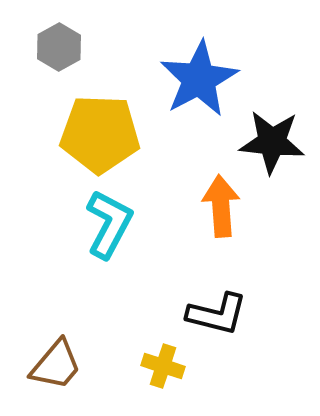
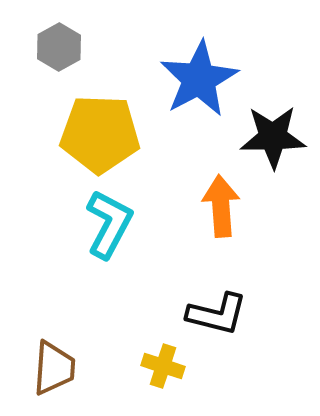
black star: moved 1 px right, 5 px up; rotated 6 degrees counterclockwise
brown trapezoid: moved 2 px left, 3 px down; rotated 36 degrees counterclockwise
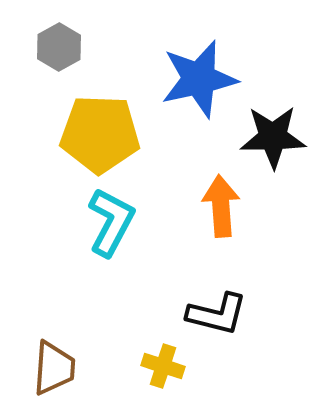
blue star: rotated 16 degrees clockwise
cyan L-shape: moved 2 px right, 2 px up
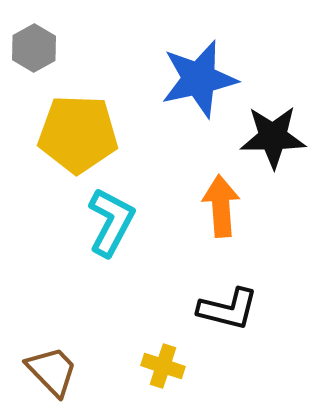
gray hexagon: moved 25 px left, 1 px down
yellow pentagon: moved 22 px left
black L-shape: moved 11 px right, 5 px up
brown trapezoid: moved 2 px left, 3 px down; rotated 48 degrees counterclockwise
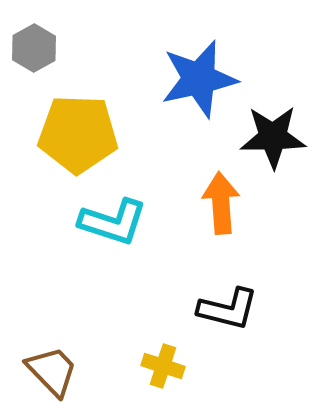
orange arrow: moved 3 px up
cyan L-shape: moved 2 px right; rotated 80 degrees clockwise
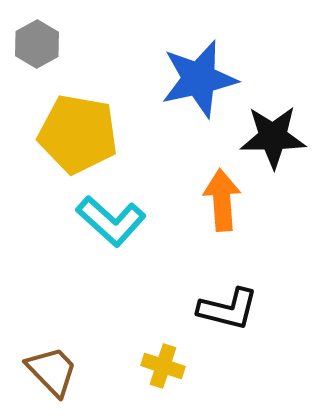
gray hexagon: moved 3 px right, 4 px up
yellow pentagon: rotated 8 degrees clockwise
orange arrow: moved 1 px right, 3 px up
cyan L-shape: moved 2 px left, 1 px up; rotated 24 degrees clockwise
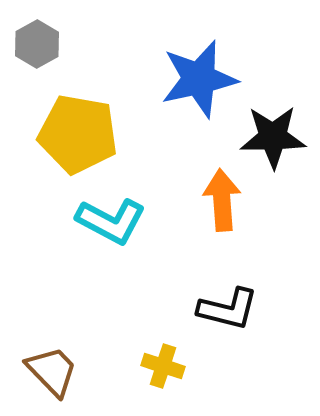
cyan L-shape: rotated 14 degrees counterclockwise
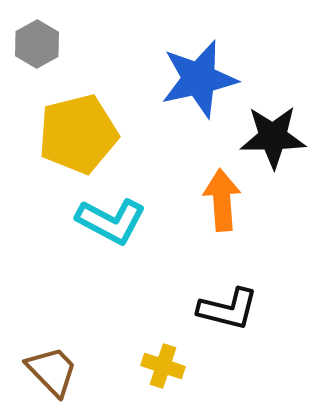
yellow pentagon: rotated 24 degrees counterclockwise
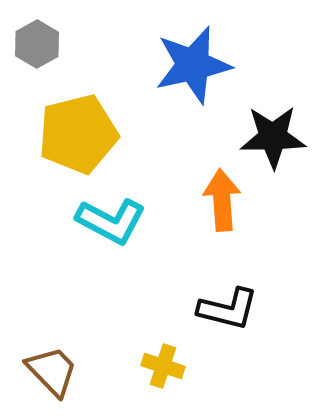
blue star: moved 6 px left, 14 px up
